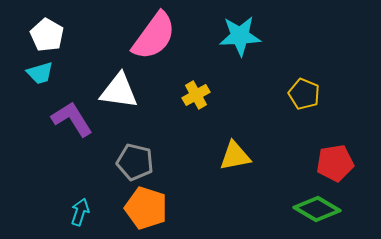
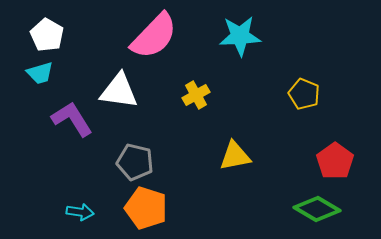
pink semicircle: rotated 8 degrees clockwise
red pentagon: moved 2 px up; rotated 27 degrees counterclockwise
cyan arrow: rotated 80 degrees clockwise
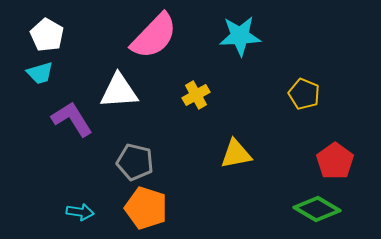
white triangle: rotated 12 degrees counterclockwise
yellow triangle: moved 1 px right, 2 px up
